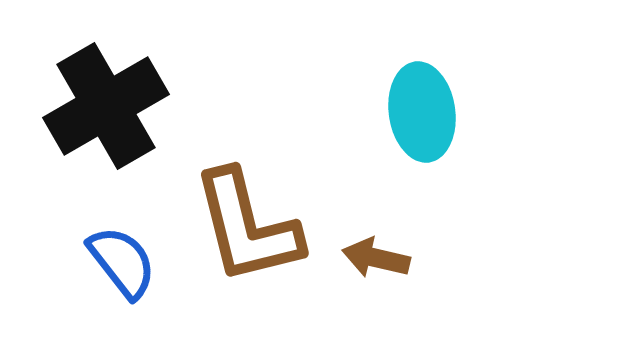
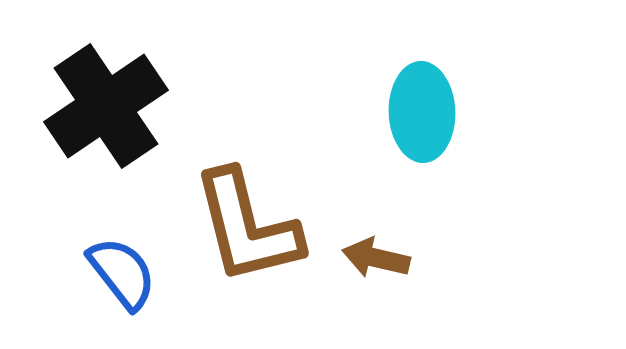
black cross: rotated 4 degrees counterclockwise
cyan ellipse: rotated 6 degrees clockwise
blue semicircle: moved 11 px down
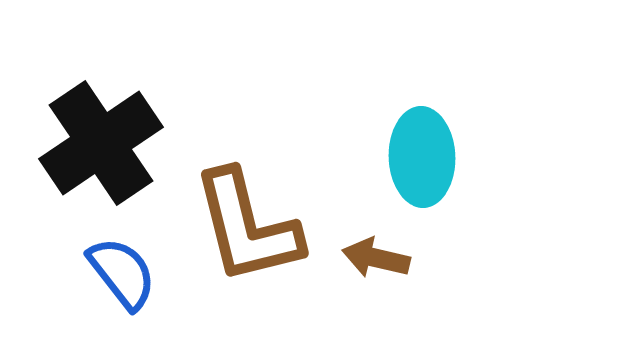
black cross: moved 5 px left, 37 px down
cyan ellipse: moved 45 px down
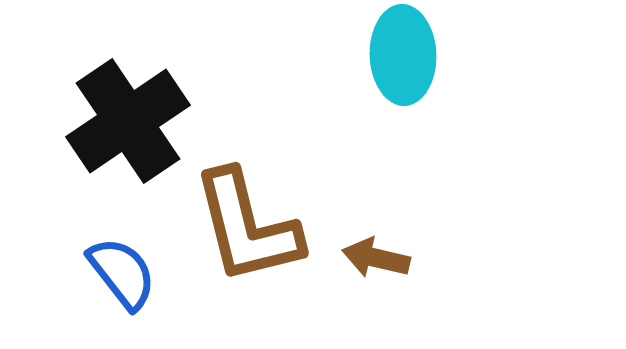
black cross: moved 27 px right, 22 px up
cyan ellipse: moved 19 px left, 102 px up
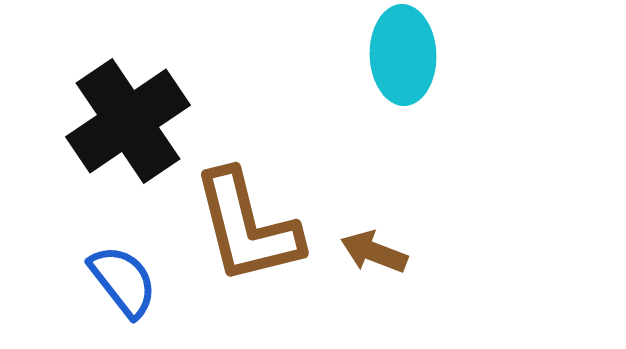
brown arrow: moved 2 px left, 6 px up; rotated 8 degrees clockwise
blue semicircle: moved 1 px right, 8 px down
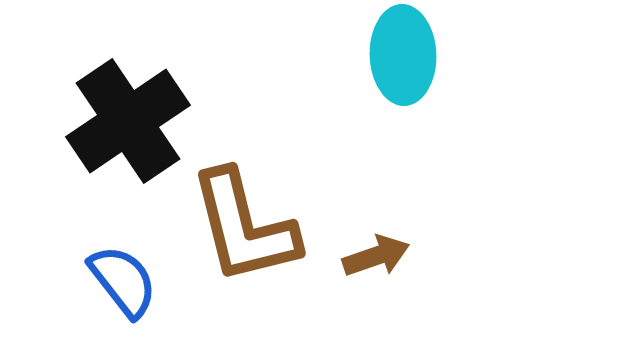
brown L-shape: moved 3 px left
brown arrow: moved 2 px right, 4 px down; rotated 140 degrees clockwise
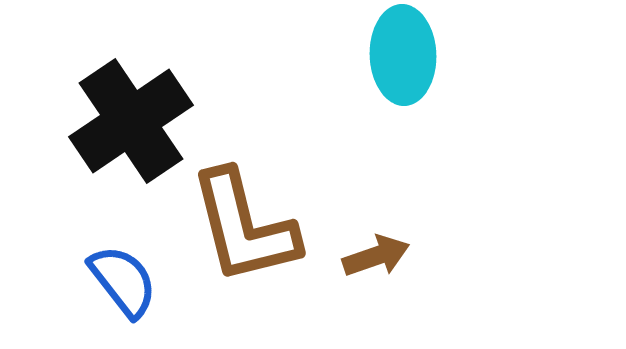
black cross: moved 3 px right
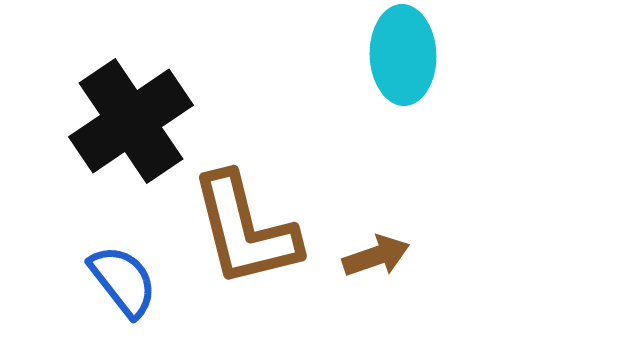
brown L-shape: moved 1 px right, 3 px down
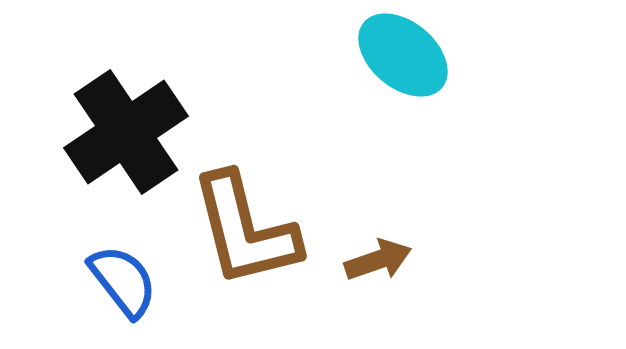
cyan ellipse: rotated 48 degrees counterclockwise
black cross: moved 5 px left, 11 px down
brown arrow: moved 2 px right, 4 px down
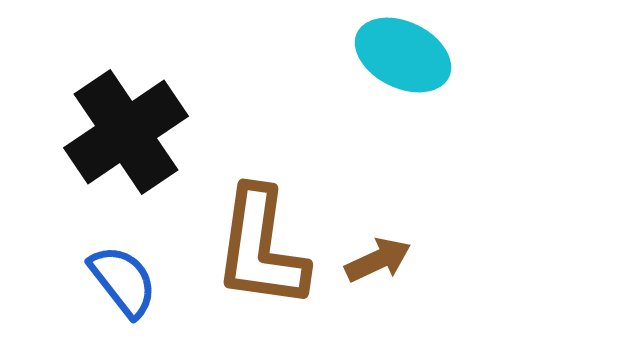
cyan ellipse: rotated 14 degrees counterclockwise
brown L-shape: moved 16 px right, 18 px down; rotated 22 degrees clockwise
brown arrow: rotated 6 degrees counterclockwise
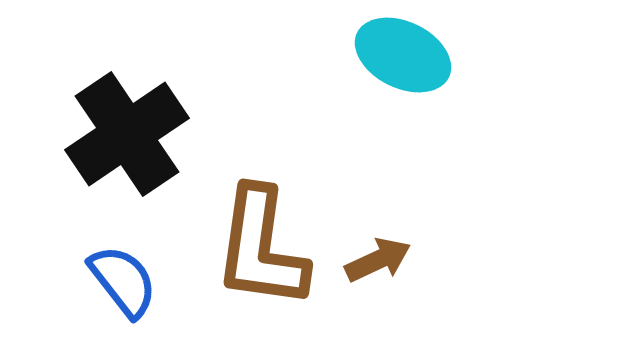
black cross: moved 1 px right, 2 px down
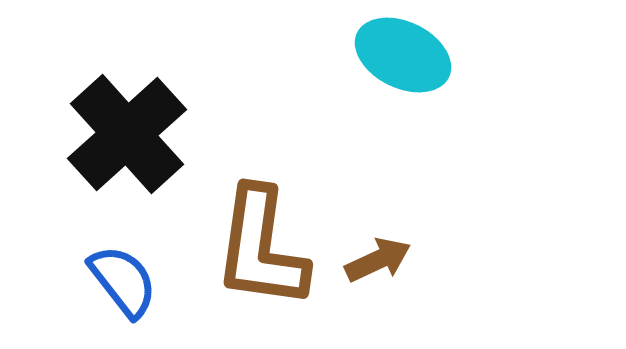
black cross: rotated 8 degrees counterclockwise
